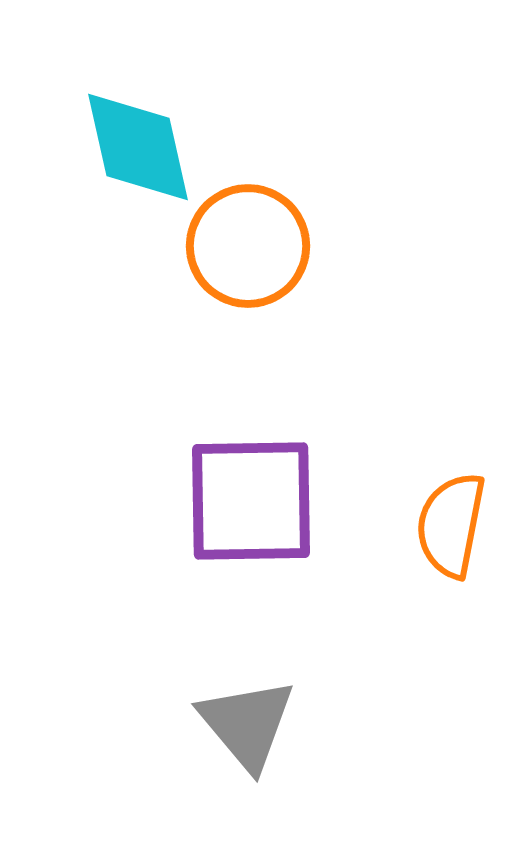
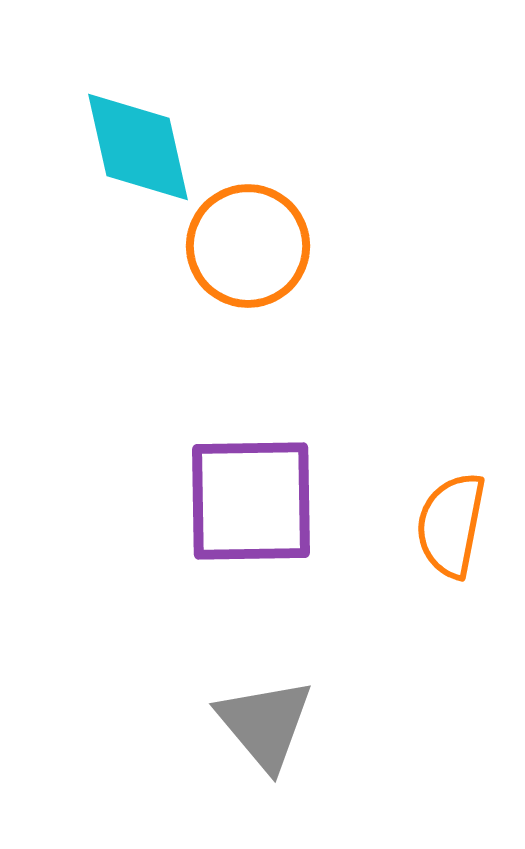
gray triangle: moved 18 px right
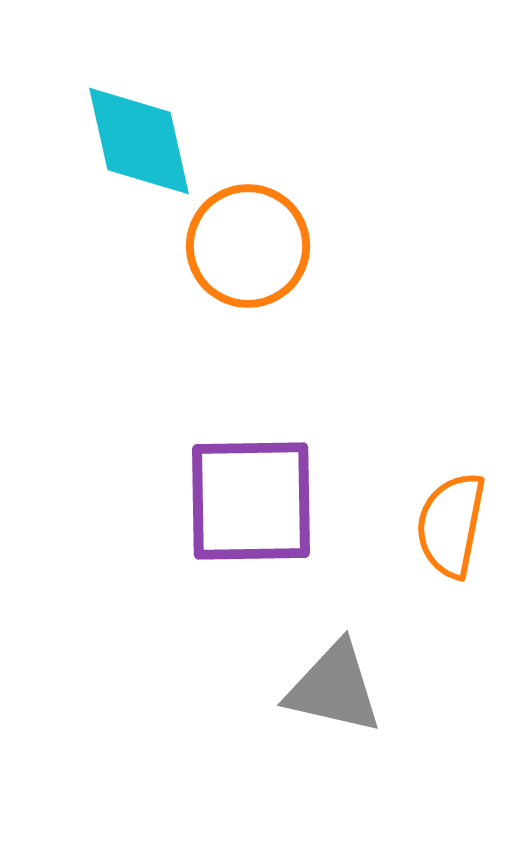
cyan diamond: moved 1 px right, 6 px up
gray triangle: moved 69 px right, 36 px up; rotated 37 degrees counterclockwise
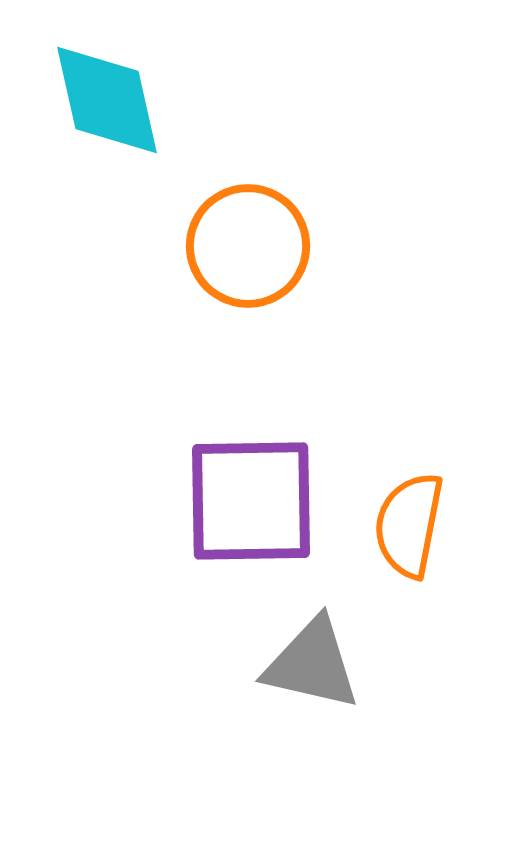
cyan diamond: moved 32 px left, 41 px up
orange semicircle: moved 42 px left
gray triangle: moved 22 px left, 24 px up
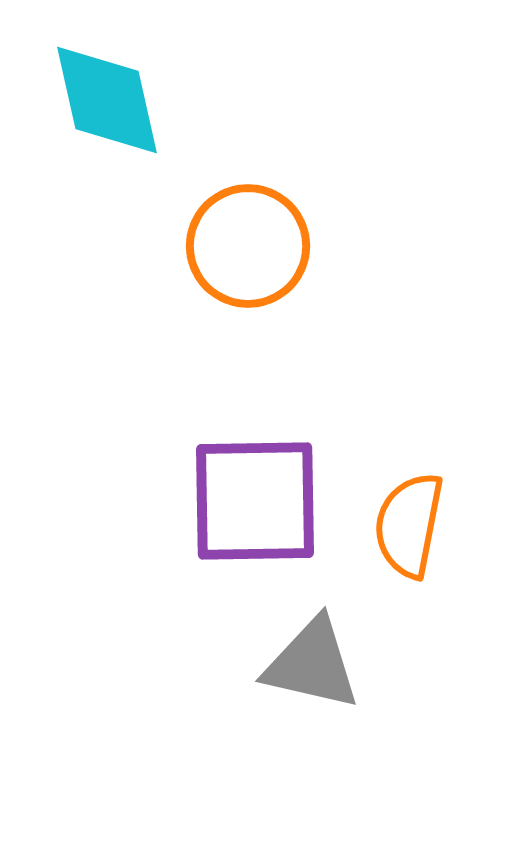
purple square: moved 4 px right
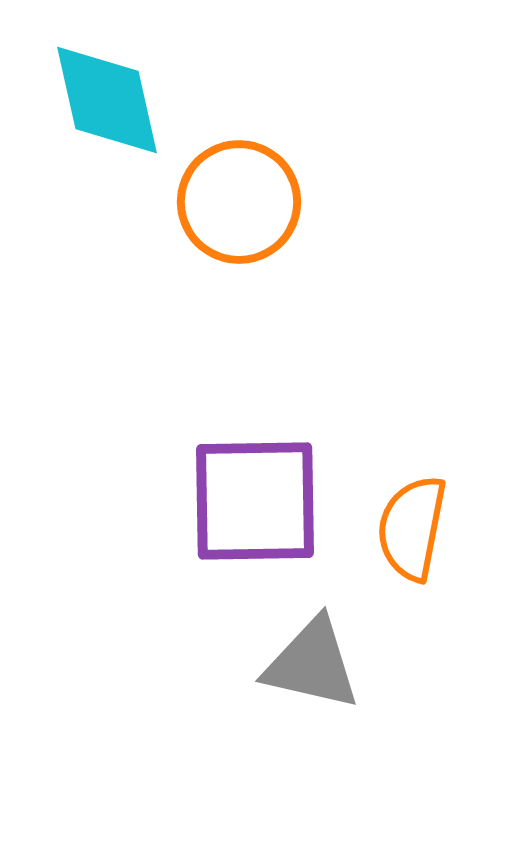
orange circle: moved 9 px left, 44 px up
orange semicircle: moved 3 px right, 3 px down
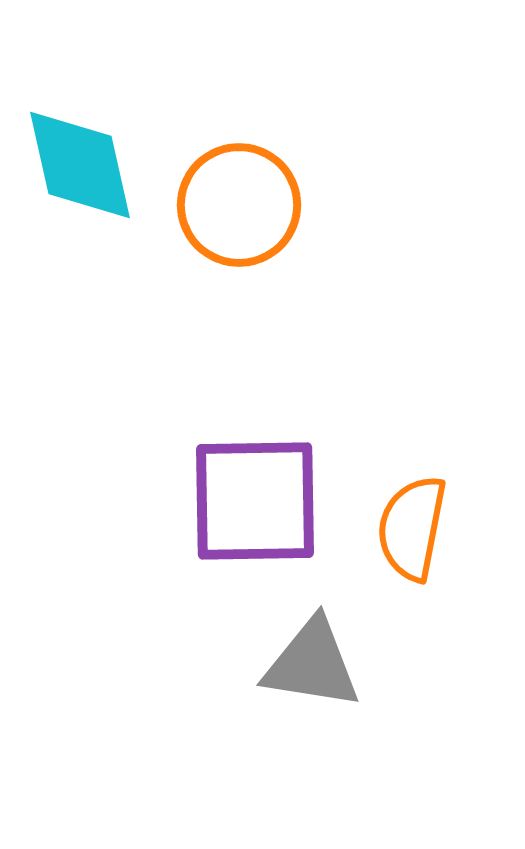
cyan diamond: moved 27 px left, 65 px down
orange circle: moved 3 px down
gray triangle: rotated 4 degrees counterclockwise
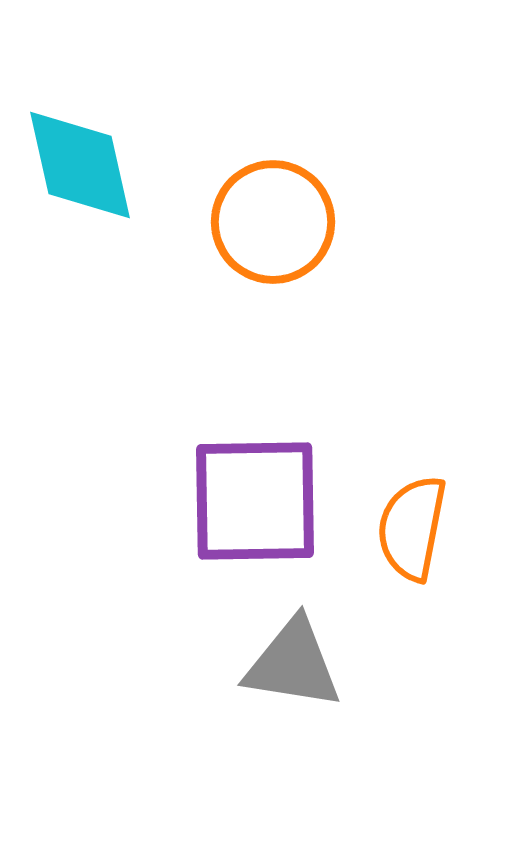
orange circle: moved 34 px right, 17 px down
gray triangle: moved 19 px left
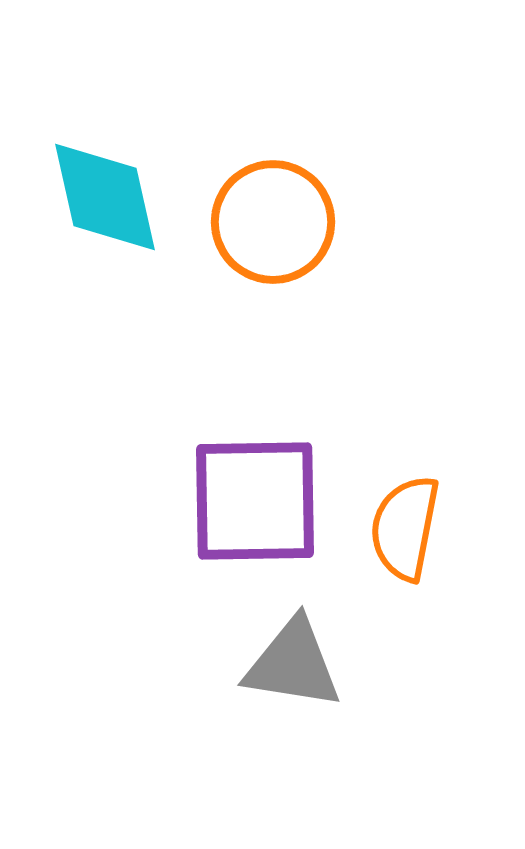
cyan diamond: moved 25 px right, 32 px down
orange semicircle: moved 7 px left
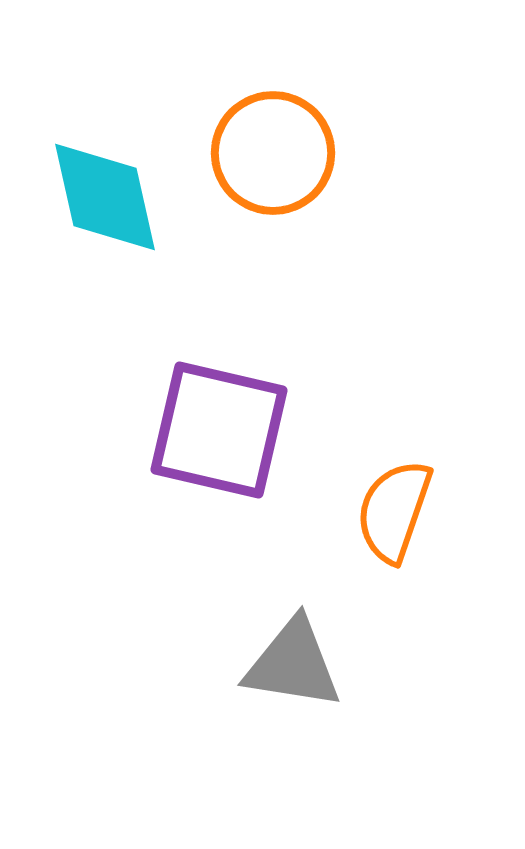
orange circle: moved 69 px up
purple square: moved 36 px left, 71 px up; rotated 14 degrees clockwise
orange semicircle: moved 11 px left, 17 px up; rotated 8 degrees clockwise
